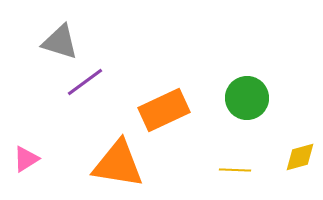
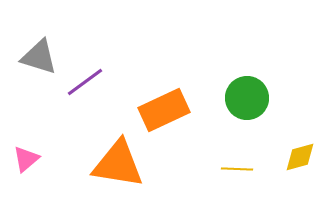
gray triangle: moved 21 px left, 15 px down
pink triangle: rotated 8 degrees counterclockwise
yellow line: moved 2 px right, 1 px up
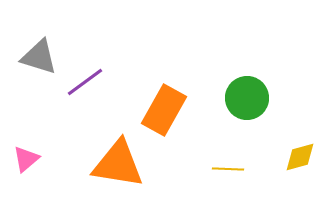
orange rectangle: rotated 36 degrees counterclockwise
yellow line: moved 9 px left
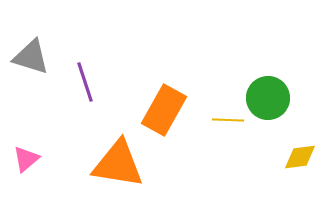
gray triangle: moved 8 px left
purple line: rotated 72 degrees counterclockwise
green circle: moved 21 px right
yellow diamond: rotated 8 degrees clockwise
yellow line: moved 49 px up
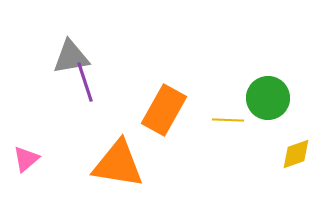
gray triangle: moved 40 px right; rotated 27 degrees counterclockwise
yellow diamond: moved 4 px left, 3 px up; rotated 12 degrees counterclockwise
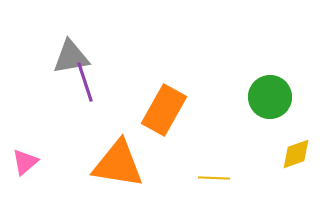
green circle: moved 2 px right, 1 px up
yellow line: moved 14 px left, 58 px down
pink triangle: moved 1 px left, 3 px down
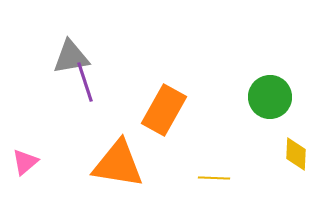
yellow diamond: rotated 68 degrees counterclockwise
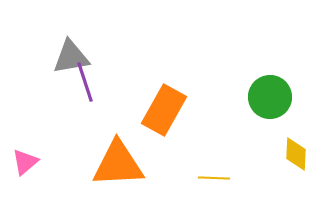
orange triangle: rotated 12 degrees counterclockwise
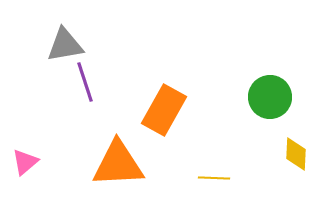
gray triangle: moved 6 px left, 12 px up
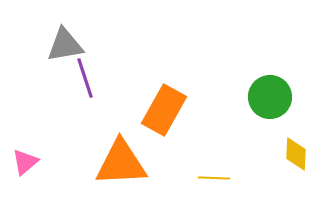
purple line: moved 4 px up
orange triangle: moved 3 px right, 1 px up
